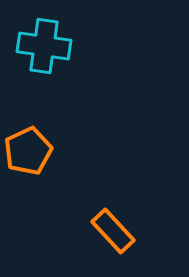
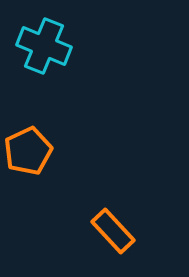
cyan cross: rotated 14 degrees clockwise
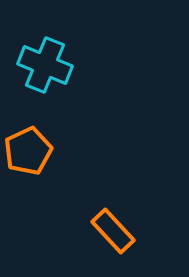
cyan cross: moved 1 px right, 19 px down
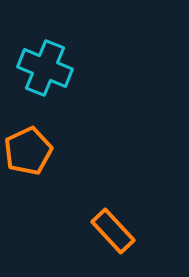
cyan cross: moved 3 px down
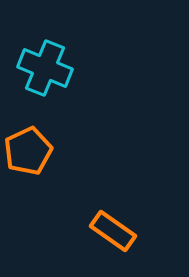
orange rectangle: rotated 12 degrees counterclockwise
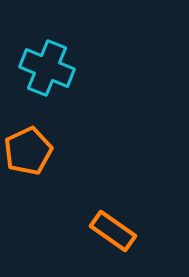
cyan cross: moved 2 px right
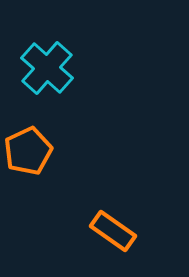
cyan cross: rotated 20 degrees clockwise
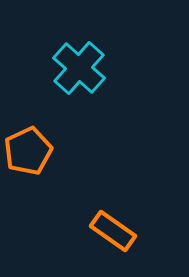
cyan cross: moved 32 px right
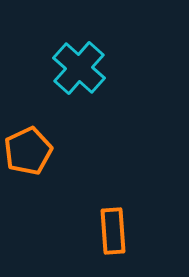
orange rectangle: rotated 51 degrees clockwise
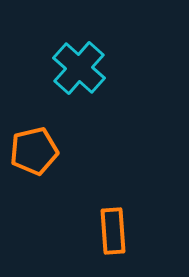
orange pentagon: moved 6 px right; rotated 12 degrees clockwise
